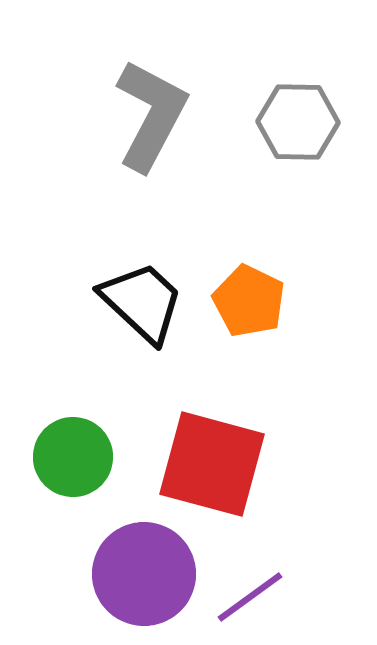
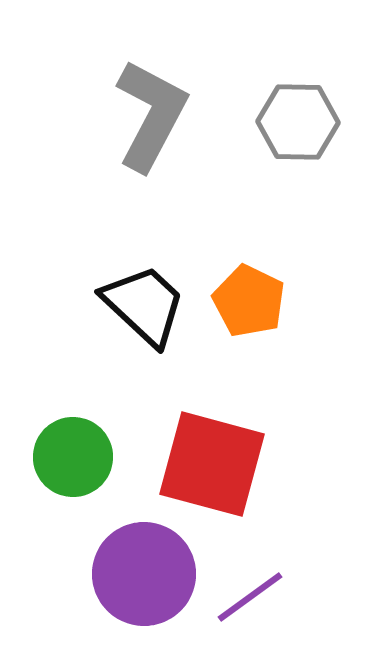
black trapezoid: moved 2 px right, 3 px down
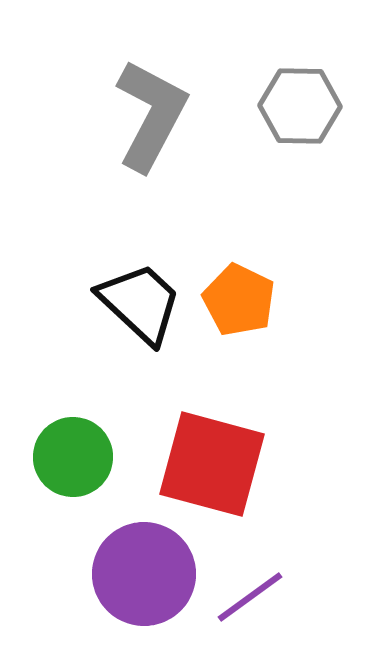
gray hexagon: moved 2 px right, 16 px up
orange pentagon: moved 10 px left, 1 px up
black trapezoid: moved 4 px left, 2 px up
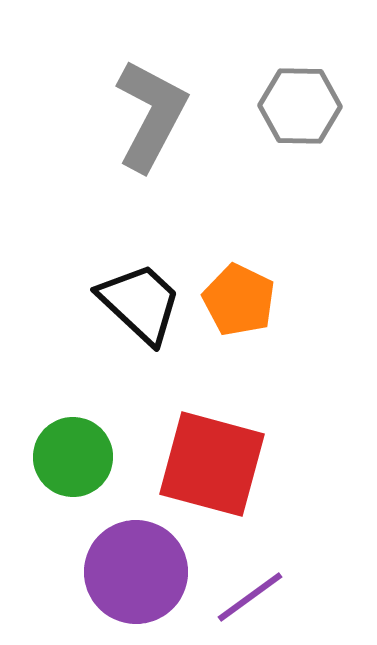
purple circle: moved 8 px left, 2 px up
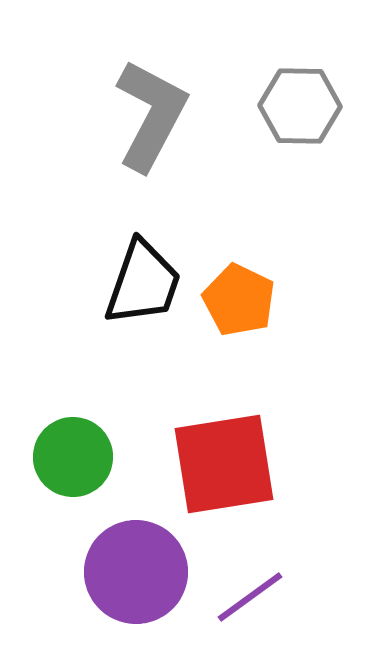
black trapezoid: moved 3 px right, 20 px up; rotated 66 degrees clockwise
red square: moved 12 px right; rotated 24 degrees counterclockwise
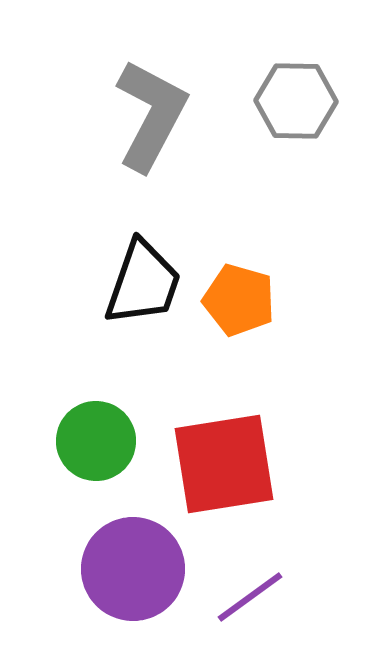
gray hexagon: moved 4 px left, 5 px up
orange pentagon: rotated 10 degrees counterclockwise
green circle: moved 23 px right, 16 px up
purple circle: moved 3 px left, 3 px up
